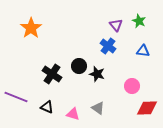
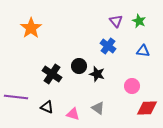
purple triangle: moved 4 px up
purple line: rotated 15 degrees counterclockwise
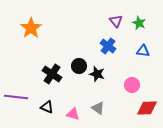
green star: moved 2 px down
pink circle: moved 1 px up
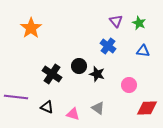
pink circle: moved 3 px left
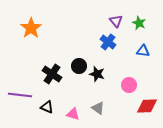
blue cross: moved 4 px up
purple line: moved 4 px right, 2 px up
red diamond: moved 2 px up
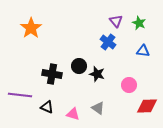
black cross: rotated 24 degrees counterclockwise
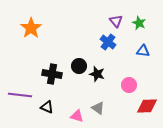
pink triangle: moved 4 px right, 2 px down
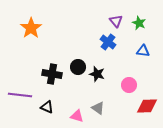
black circle: moved 1 px left, 1 px down
